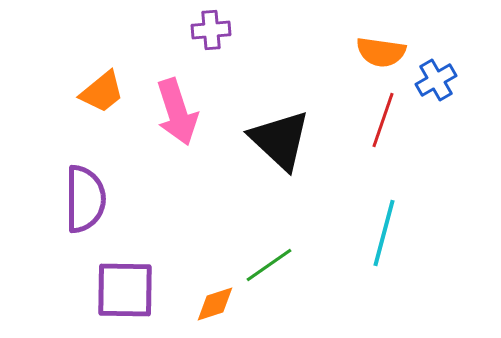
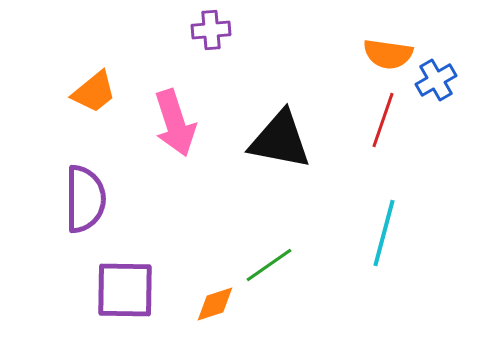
orange semicircle: moved 7 px right, 2 px down
orange trapezoid: moved 8 px left
pink arrow: moved 2 px left, 11 px down
black triangle: rotated 32 degrees counterclockwise
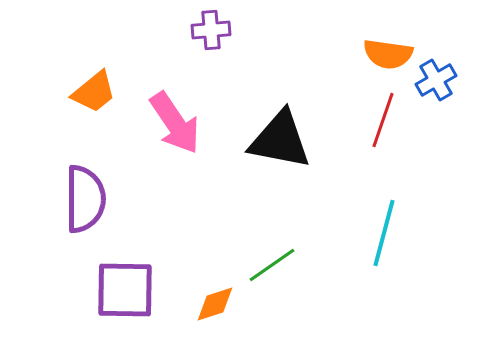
pink arrow: rotated 16 degrees counterclockwise
green line: moved 3 px right
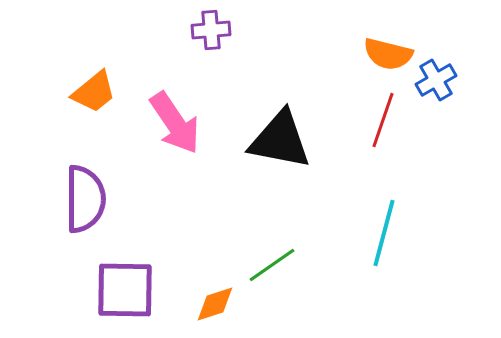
orange semicircle: rotated 6 degrees clockwise
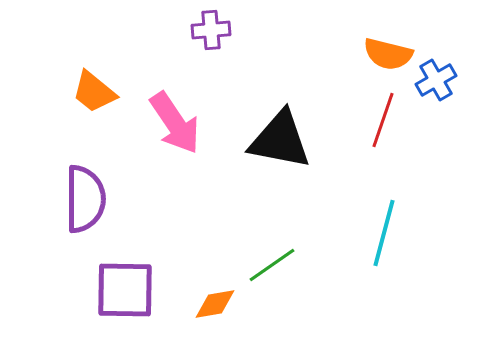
orange trapezoid: rotated 78 degrees clockwise
orange diamond: rotated 9 degrees clockwise
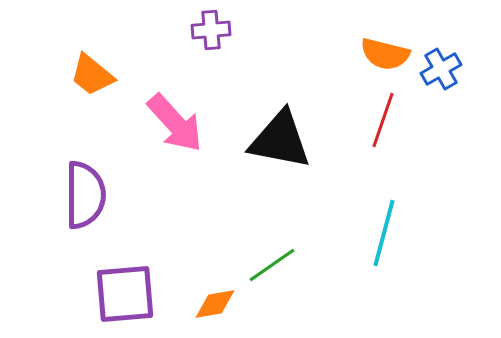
orange semicircle: moved 3 px left
blue cross: moved 5 px right, 11 px up
orange trapezoid: moved 2 px left, 17 px up
pink arrow: rotated 8 degrees counterclockwise
purple semicircle: moved 4 px up
purple square: moved 4 px down; rotated 6 degrees counterclockwise
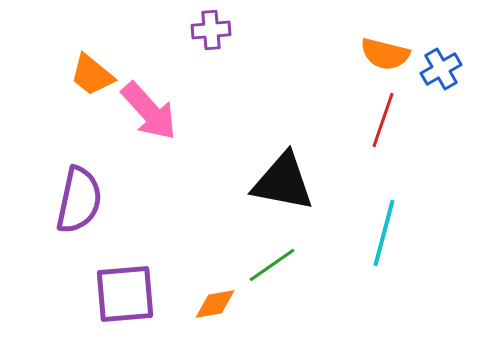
pink arrow: moved 26 px left, 12 px up
black triangle: moved 3 px right, 42 px down
purple semicircle: moved 6 px left, 5 px down; rotated 12 degrees clockwise
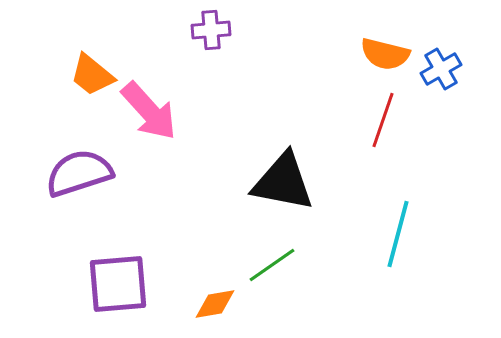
purple semicircle: moved 27 px up; rotated 120 degrees counterclockwise
cyan line: moved 14 px right, 1 px down
purple square: moved 7 px left, 10 px up
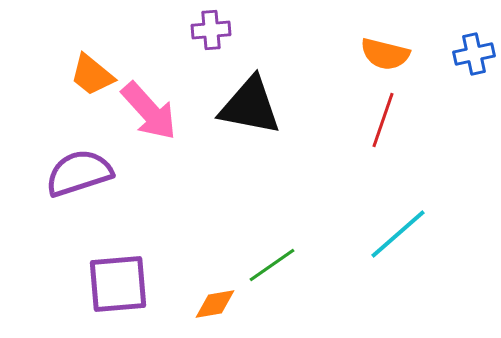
blue cross: moved 33 px right, 15 px up; rotated 18 degrees clockwise
black triangle: moved 33 px left, 76 px up
cyan line: rotated 34 degrees clockwise
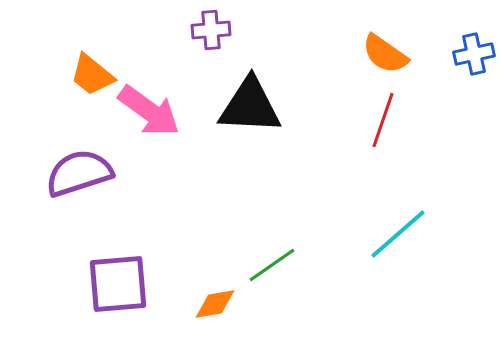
orange semicircle: rotated 21 degrees clockwise
black triangle: rotated 8 degrees counterclockwise
pink arrow: rotated 12 degrees counterclockwise
